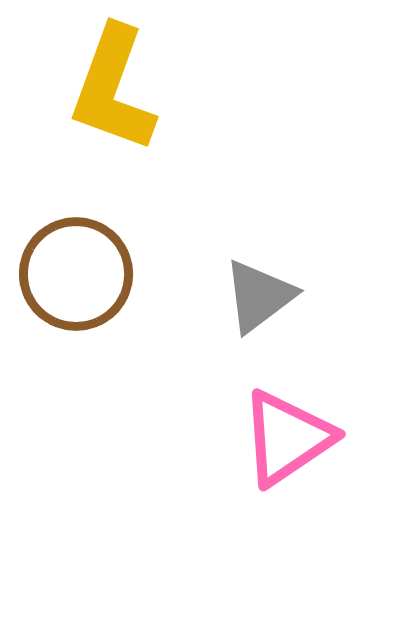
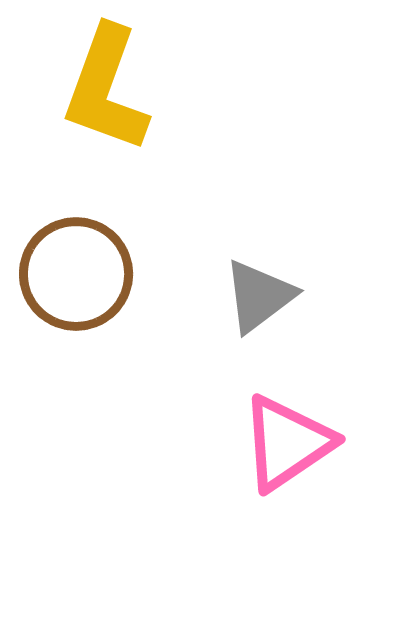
yellow L-shape: moved 7 px left
pink triangle: moved 5 px down
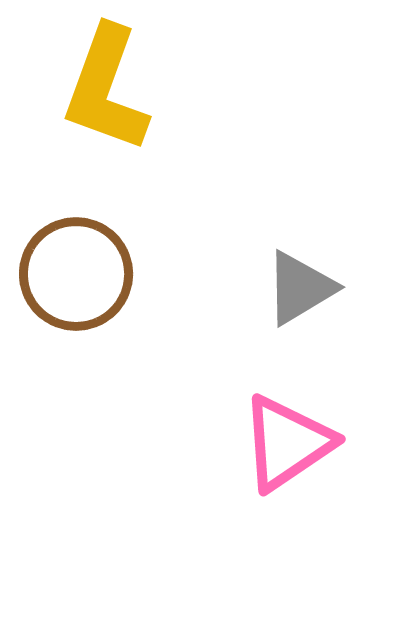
gray triangle: moved 41 px right, 8 px up; rotated 6 degrees clockwise
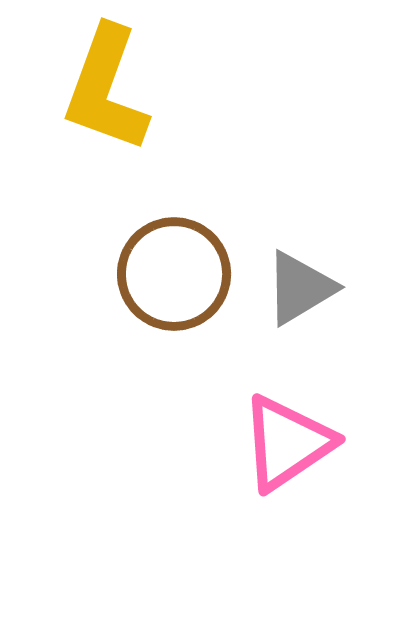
brown circle: moved 98 px right
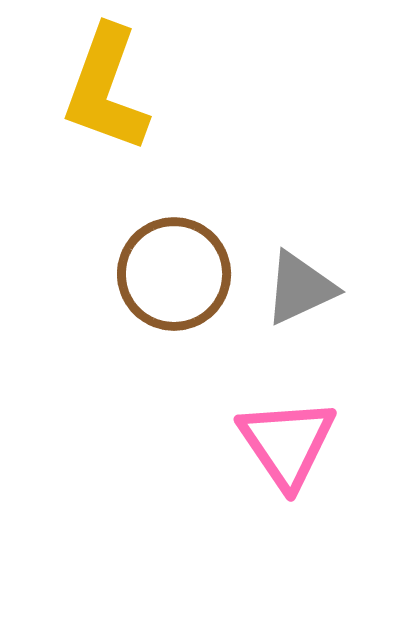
gray triangle: rotated 6 degrees clockwise
pink triangle: rotated 30 degrees counterclockwise
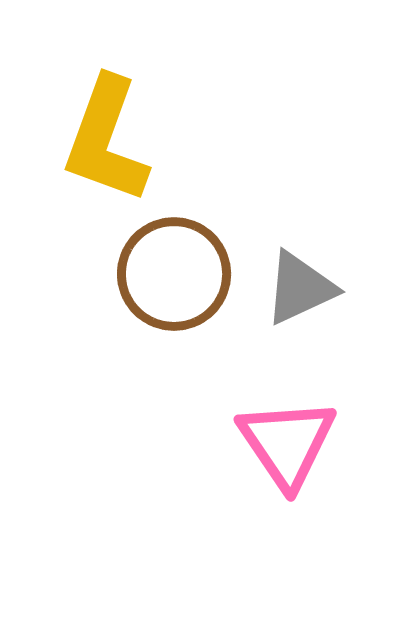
yellow L-shape: moved 51 px down
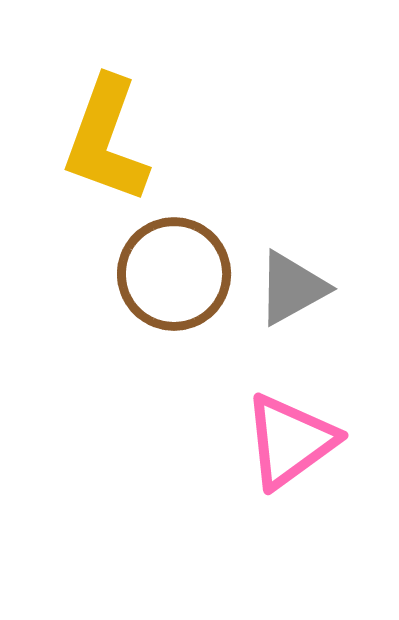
gray triangle: moved 8 px left; rotated 4 degrees counterclockwise
pink triangle: moved 3 px right, 2 px up; rotated 28 degrees clockwise
